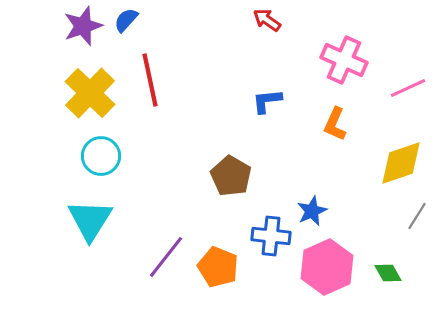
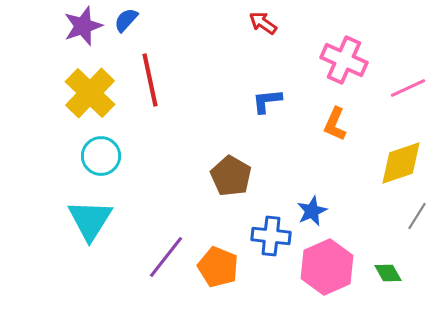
red arrow: moved 4 px left, 3 px down
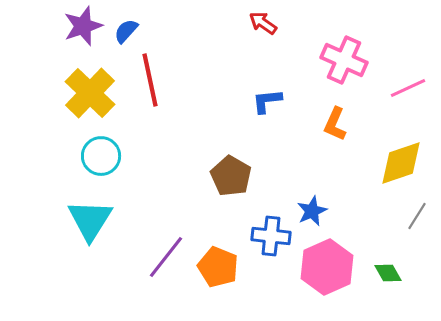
blue semicircle: moved 11 px down
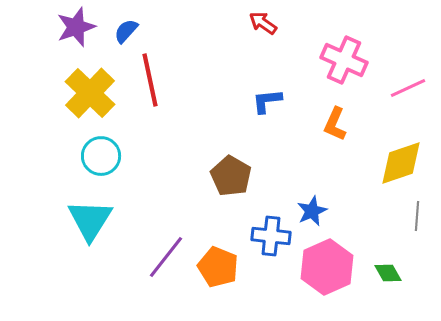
purple star: moved 7 px left, 1 px down
gray line: rotated 28 degrees counterclockwise
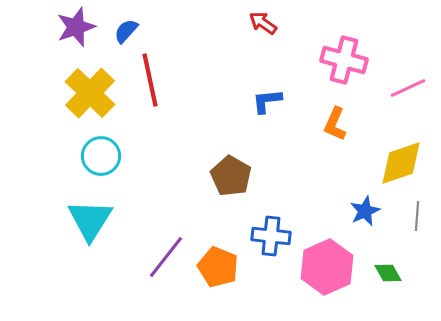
pink cross: rotated 9 degrees counterclockwise
blue star: moved 53 px right
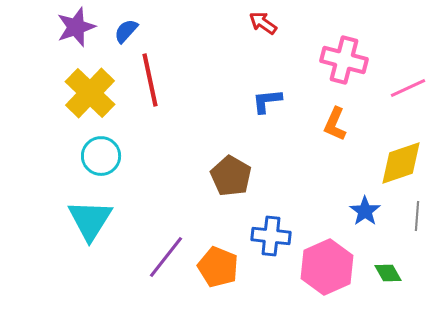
blue star: rotated 12 degrees counterclockwise
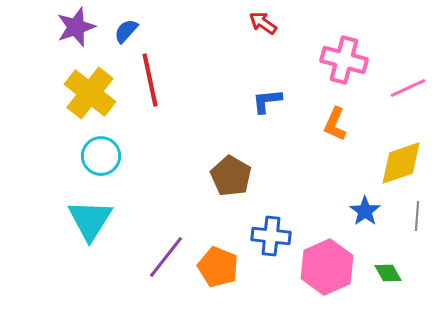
yellow cross: rotated 6 degrees counterclockwise
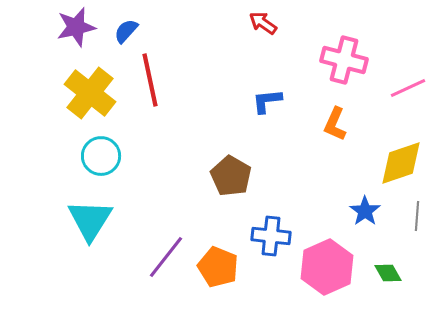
purple star: rotated 6 degrees clockwise
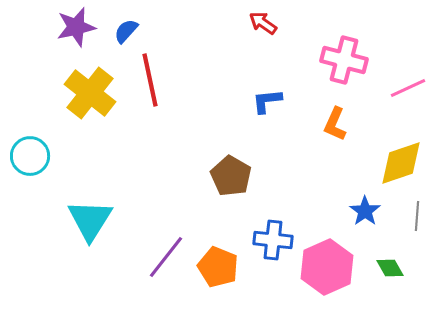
cyan circle: moved 71 px left
blue cross: moved 2 px right, 4 px down
green diamond: moved 2 px right, 5 px up
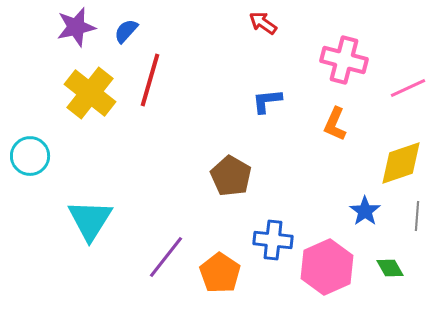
red line: rotated 28 degrees clockwise
orange pentagon: moved 2 px right, 6 px down; rotated 12 degrees clockwise
